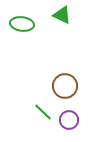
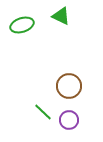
green triangle: moved 1 px left, 1 px down
green ellipse: moved 1 px down; rotated 25 degrees counterclockwise
brown circle: moved 4 px right
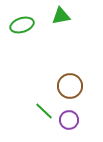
green triangle: rotated 36 degrees counterclockwise
brown circle: moved 1 px right
green line: moved 1 px right, 1 px up
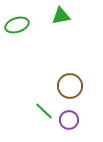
green ellipse: moved 5 px left
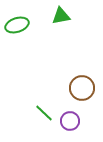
brown circle: moved 12 px right, 2 px down
green line: moved 2 px down
purple circle: moved 1 px right, 1 px down
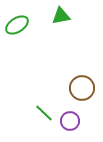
green ellipse: rotated 15 degrees counterclockwise
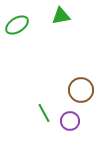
brown circle: moved 1 px left, 2 px down
green line: rotated 18 degrees clockwise
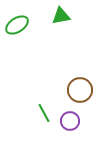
brown circle: moved 1 px left
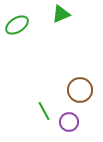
green triangle: moved 2 px up; rotated 12 degrees counterclockwise
green line: moved 2 px up
purple circle: moved 1 px left, 1 px down
